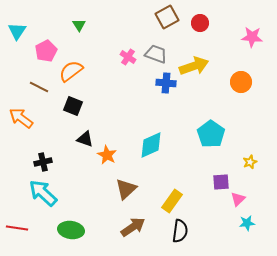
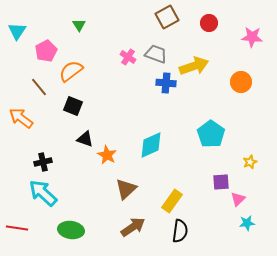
red circle: moved 9 px right
brown line: rotated 24 degrees clockwise
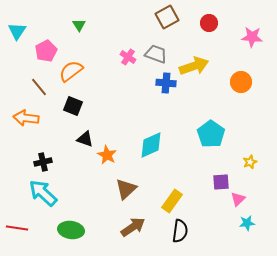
orange arrow: moved 5 px right; rotated 30 degrees counterclockwise
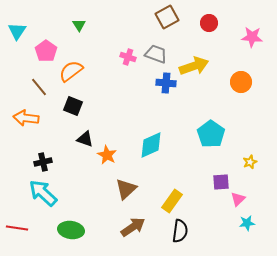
pink pentagon: rotated 10 degrees counterclockwise
pink cross: rotated 14 degrees counterclockwise
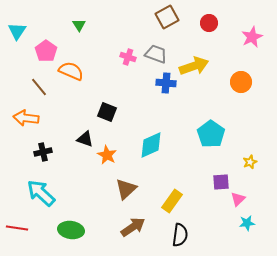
pink star: rotated 30 degrees counterclockwise
orange semicircle: rotated 60 degrees clockwise
black square: moved 34 px right, 6 px down
black cross: moved 10 px up
cyan arrow: moved 2 px left
black semicircle: moved 4 px down
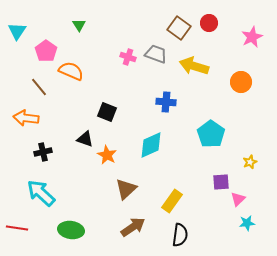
brown square: moved 12 px right, 11 px down; rotated 25 degrees counterclockwise
yellow arrow: rotated 144 degrees counterclockwise
blue cross: moved 19 px down
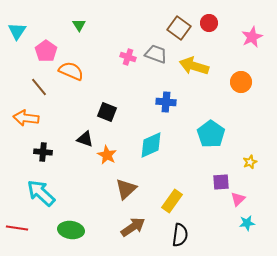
black cross: rotated 18 degrees clockwise
